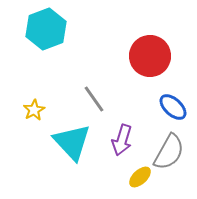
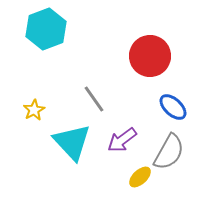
purple arrow: rotated 36 degrees clockwise
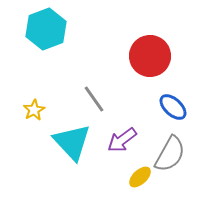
gray semicircle: moved 1 px right, 2 px down
